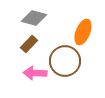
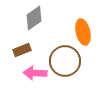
gray diamond: rotated 50 degrees counterclockwise
orange ellipse: rotated 35 degrees counterclockwise
brown rectangle: moved 7 px left, 6 px down; rotated 24 degrees clockwise
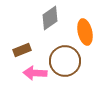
gray diamond: moved 16 px right
orange ellipse: moved 2 px right
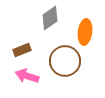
orange ellipse: rotated 20 degrees clockwise
pink arrow: moved 8 px left, 3 px down; rotated 15 degrees clockwise
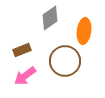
orange ellipse: moved 1 px left, 1 px up
pink arrow: moved 2 px left; rotated 55 degrees counterclockwise
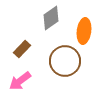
gray diamond: moved 1 px right
brown rectangle: moved 1 px up; rotated 24 degrees counterclockwise
pink arrow: moved 5 px left, 5 px down
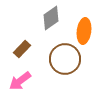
brown circle: moved 2 px up
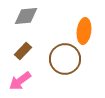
gray diamond: moved 25 px left, 2 px up; rotated 30 degrees clockwise
brown rectangle: moved 1 px right, 2 px down
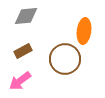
brown rectangle: rotated 18 degrees clockwise
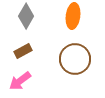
gray diamond: rotated 55 degrees counterclockwise
orange ellipse: moved 11 px left, 15 px up
brown circle: moved 10 px right
